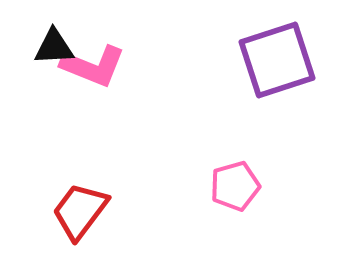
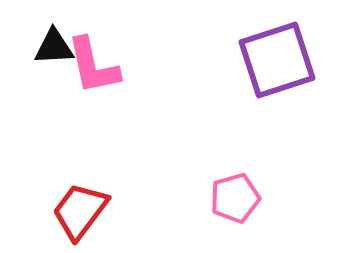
pink L-shape: rotated 56 degrees clockwise
pink pentagon: moved 12 px down
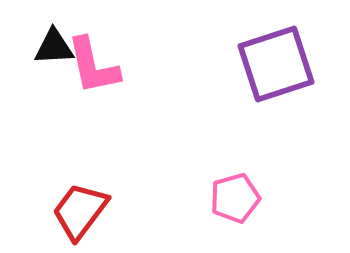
purple square: moved 1 px left, 4 px down
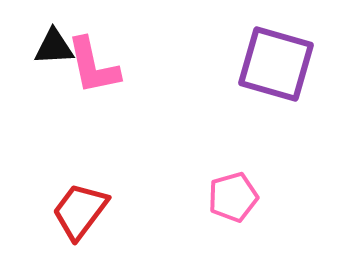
purple square: rotated 34 degrees clockwise
pink pentagon: moved 2 px left, 1 px up
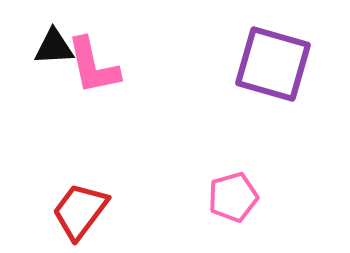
purple square: moved 3 px left
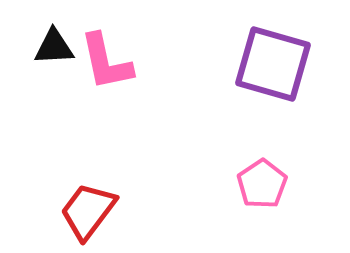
pink L-shape: moved 13 px right, 4 px up
pink pentagon: moved 29 px right, 13 px up; rotated 18 degrees counterclockwise
red trapezoid: moved 8 px right
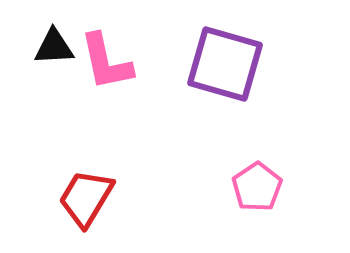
purple square: moved 48 px left
pink pentagon: moved 5 px left, 3 px down
red trapezoid: moved 2 px left, 13 px up; rotated 6 degrees counterclockwise
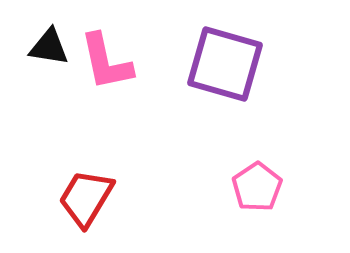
black triangle: moved 5 px left; rotated 12 degrees clockwise
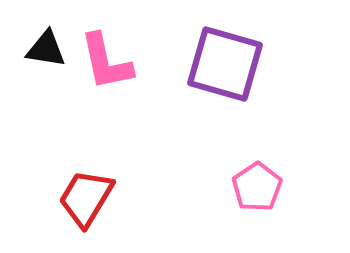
black triangle: moved 3 px left, 2 px down
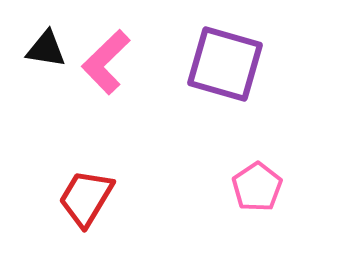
pink L-shape: rotated 58 degrees clockwise
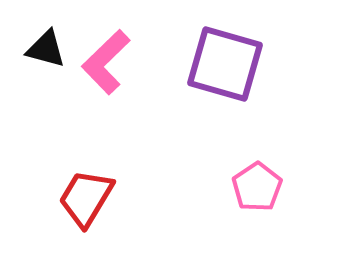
black triangle: rotated 6 degrees clockwise
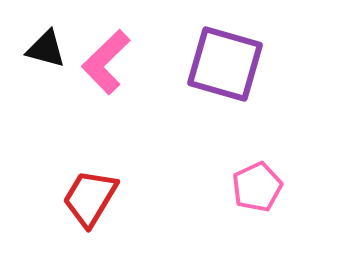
pink pentagon: rotated 9 degrees clockwise
red trapezoid: moved 4 px right
